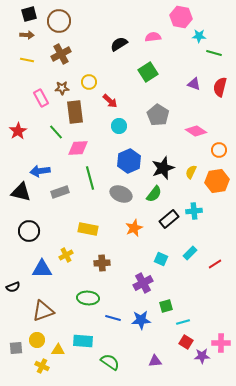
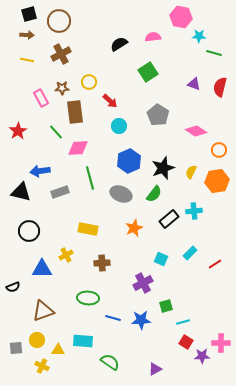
purple triangle at (155, 361): moved 8 px down; rotated 24 degrees counterclockwise
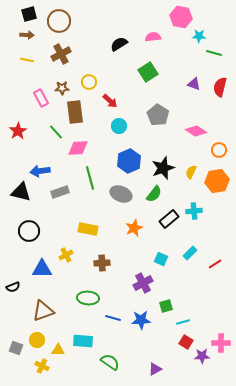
gray square at (16, 348): rotated 24 degrees clockwise
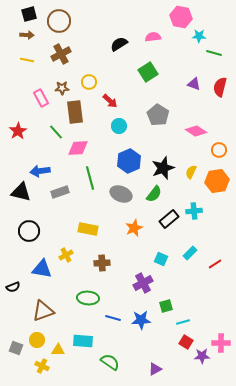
blue triangle at (42, 269): rotated 10 degrees clockwise
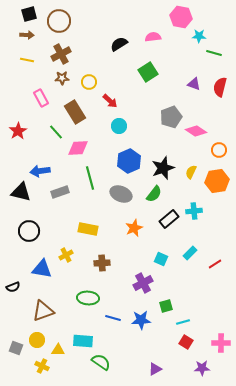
brown star at (62, 88): moved 10 px up
brown rectangle at (75, 112): rotated 25 degrees counterclockwise
gray pentagon at (158, 115): moved 13 px right, 2 px down; rotated 20 degrees clockwise
purple star at (202, 356): moved 12 px down
green semicircle at (110, 362): moved 9 px left
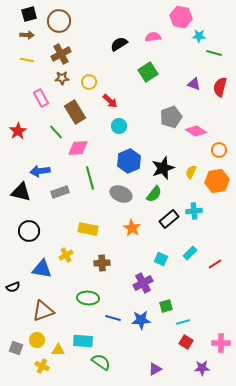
orange star at (134, 228): moved 2 px left; rotated 18 degrees counterclockwise
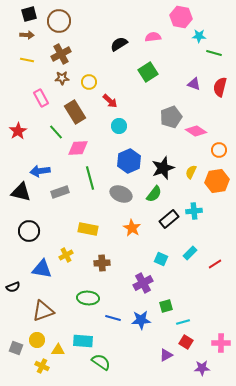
purple triangle at (155, 369): moved 11 px right, 14 px up
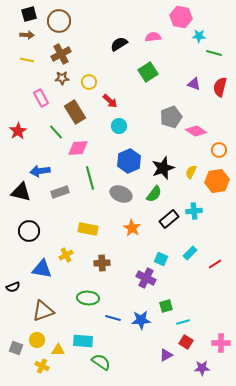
purple cross at (143, 283): moved 3 px right, 5 px up; rotated 36 degrees counterclockwise
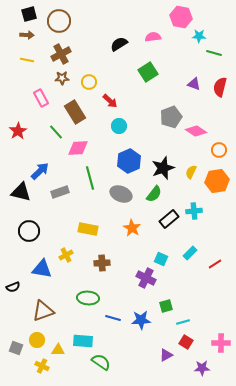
blue arrow at (40, 171): rotated 144 degrees clockwise
